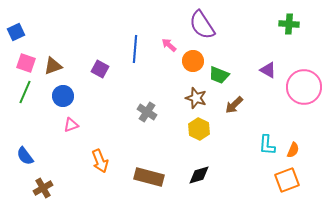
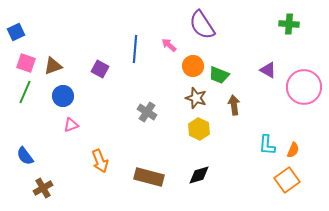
orange circle: moved 5 px down
brown arrow: rotated 126 degrees clockwise
orange square: rotated 15 degrees counterclockwise
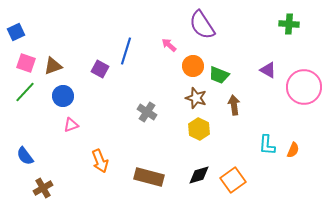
blue line: moved 9 px left, 2 px down; rotated 12 degrees clockwise
green line: rotated 20 degrees clockwise
orange square: moved 54 px left
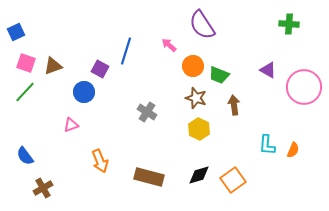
blue circle: moved 21 px right, 4 px up
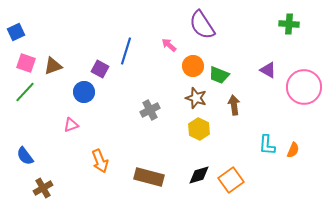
gray cross: moved 3 px right, 2 px up; rotated 30 degrees clockwise
orange square: moved 2 px left
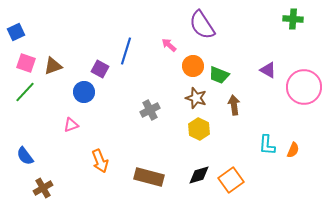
green cross: moved 4 px right, 5 px up
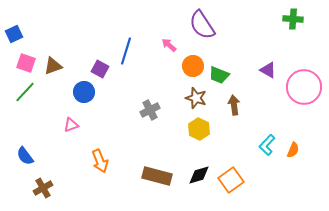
blue square: moved 2 px left, 2 px down
cyan L-shape: rotated 40 degrees clockwise
brown rectangle: moved 8 px right, 1 px up
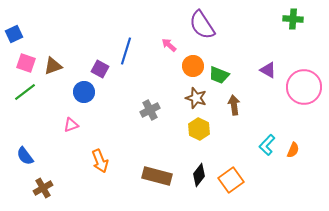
green line: rotated 10 degrees clockwise
black diamond: rotated 35 degrees counterclockwise
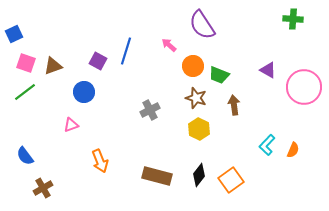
purple square: moved 2 px left, 8 px up
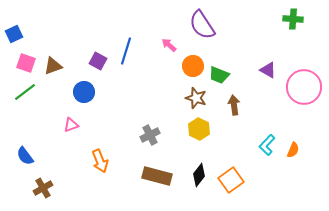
gray cross: moved 25 px down
